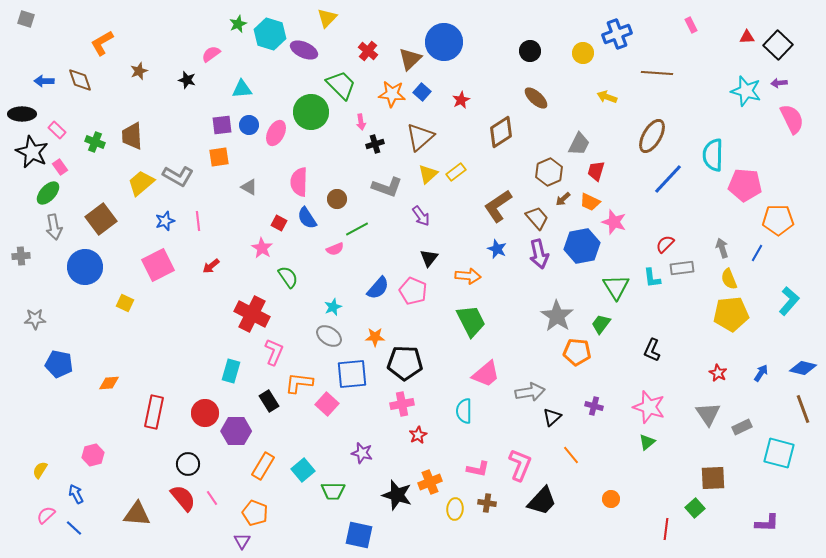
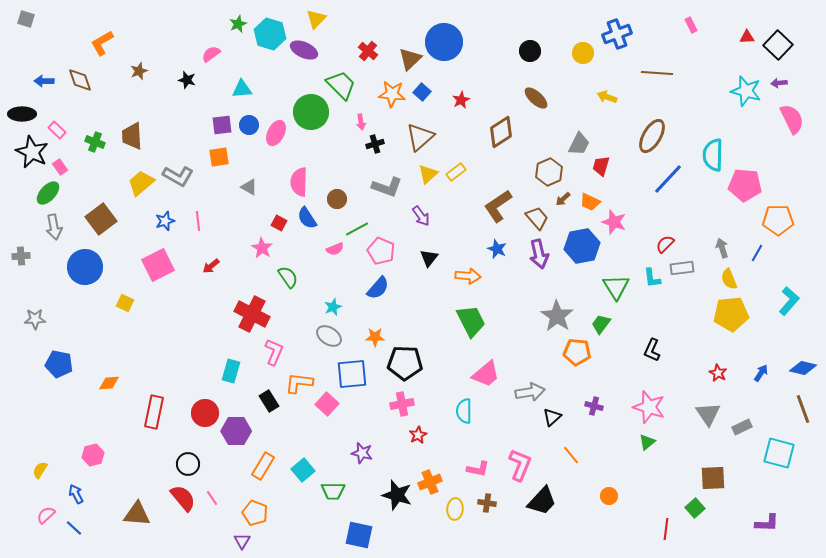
yellow triangle at (327, 18): moved 11 px left, 1 px down
red trapezoid at (596, 171): moved 5 px right, 5 px up
pink pentagon at (413, 291): moved 32 px left, 40 px up
orange circle at (611, 499): moved 2 px left, 3 px up
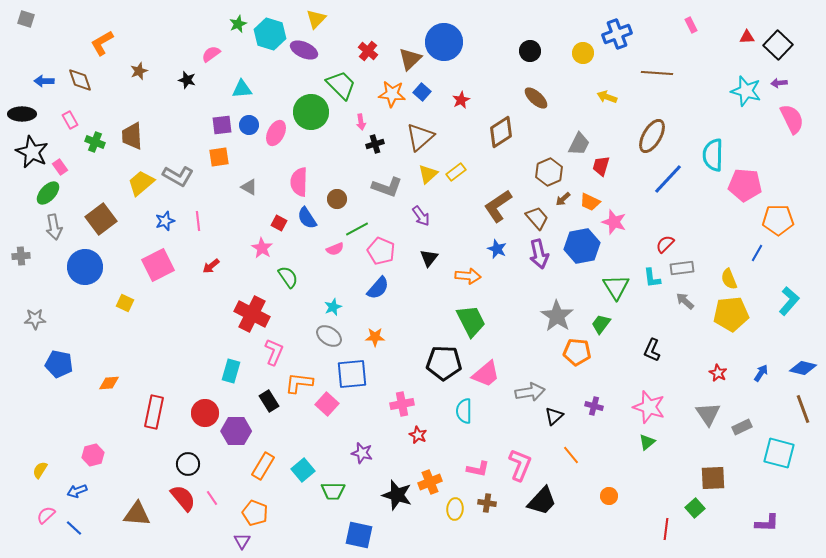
pink rectangle at (57, 130): moved 13 px right, 10 px up; rotated 18 degrees clockwise
gray arrow at (722, 248): moved 37 px left, 53 px down; rotated 30 degrees counterclockwise
black pentagon at (405, 363): moved 39 px right
black triangle at (552, 417): moved 2 px right, 1 px up
red star at (418, 435): rotated 18 degrees counterclockwise
blue arrow at (76, 494): moved 1 px right, 3 px up; rotated 84 degrees counterclockwise
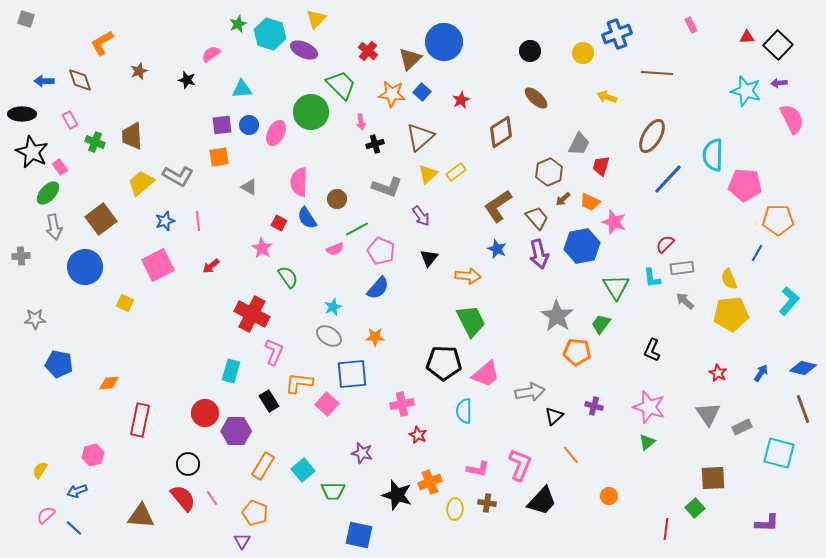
red rectangle at (154, 412): moved 14 px left, 8 px down
brown triangle at (137, 514): moved 4 px right, 2 px down
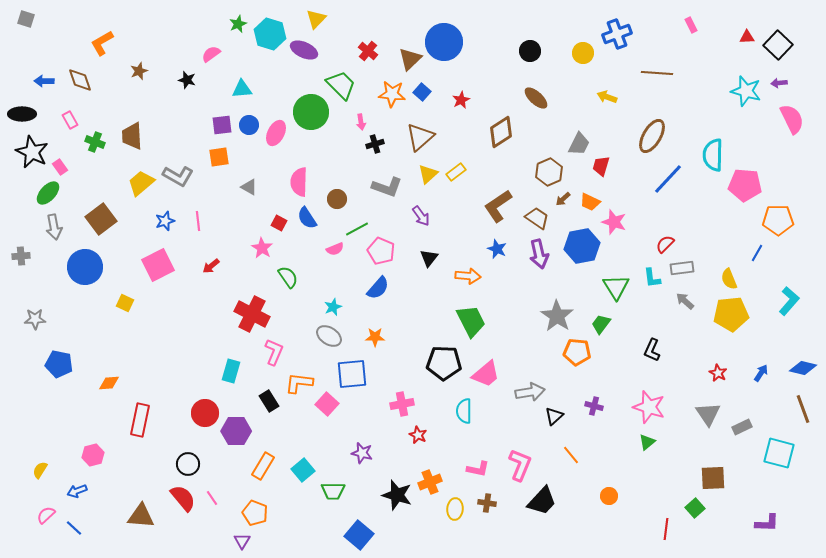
brown trapezoid at (537, 218): rotated 15 degrees counterclockwise
blue square at (359, 535): rotated 28 degrees clockwise
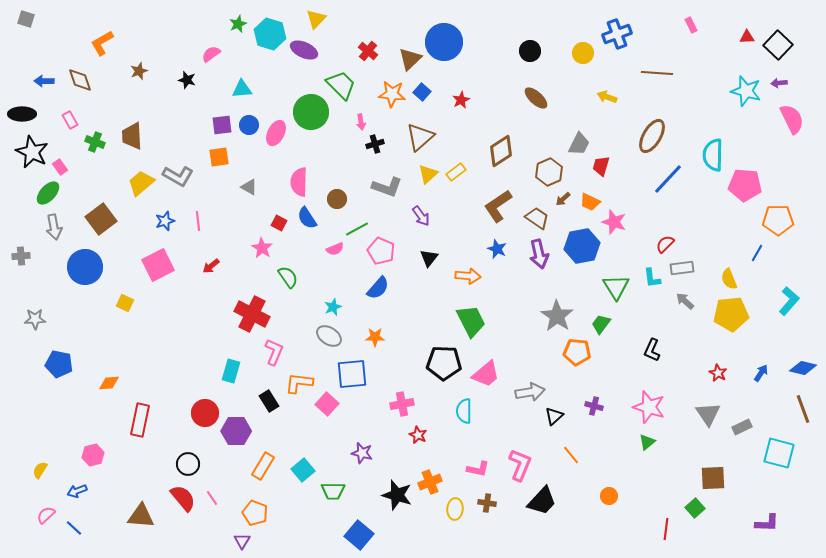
brown diamond at (501, 132): moved 19 px down
